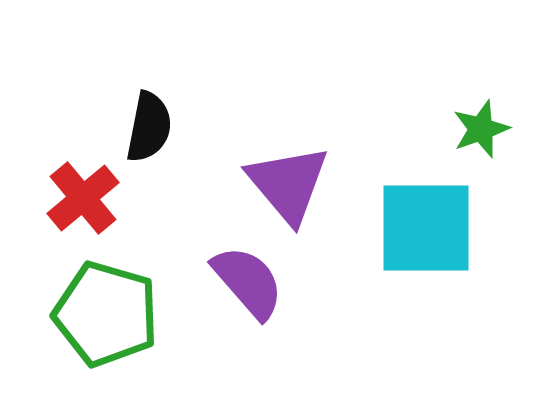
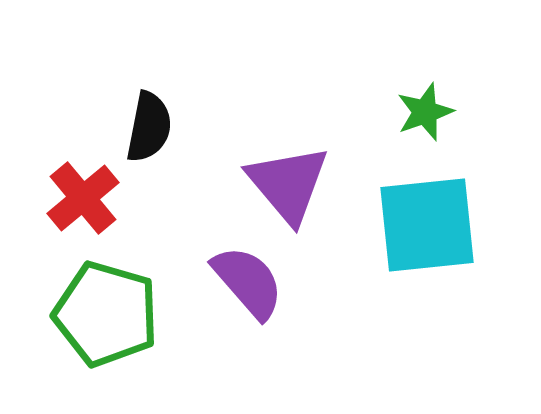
green star: moved 56 px left, 17 px up
cyan square: moved 1 px right, 3 px up; rotated 6 degrees counterclockwise
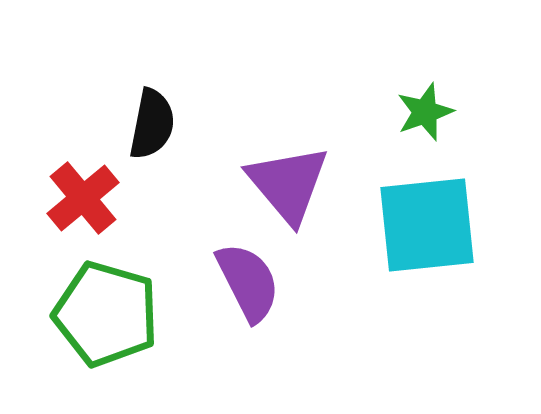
black semicircle: moved 3 px right, 3 px up
purple semicircle: rotated 14 degrees clockwise
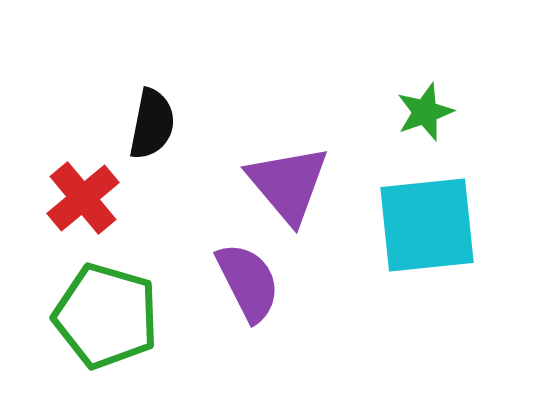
green pentagon: moved 2 px down
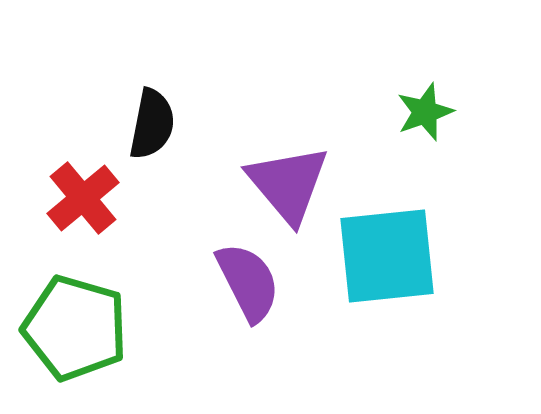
cyan square: moved 40 px left, 31 px down
green pentagon: moved 31 px left, 12 px down
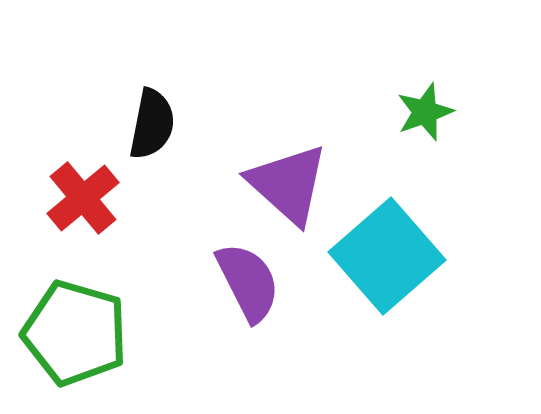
purple triangle: rotated 8 degrees counterclockwise
cyan square: rotated 35 degrees counterclockwise
green pentagon: moved 5 px down
